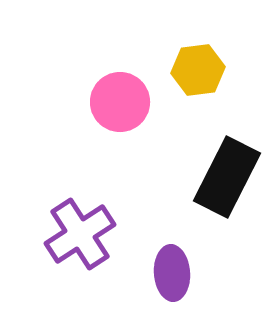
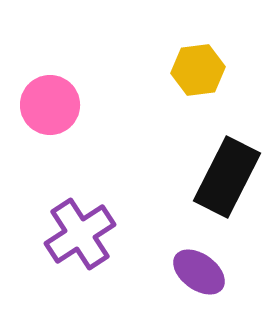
pink circle: moved 70 px left, 3 px down
purple ellipse: moved 27 px right, 1 px up; rotated 50 degrees counterclockwise
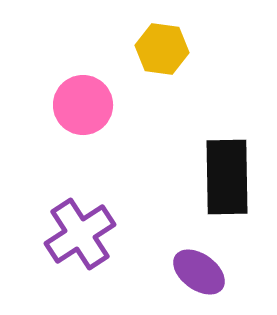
yellow hexagon: moved 36 px left, 21 px up; rotated 15 degrees clockwise
pink circle: moved 33 px right
black rectangle: rotated 28 degrees counterclockwise
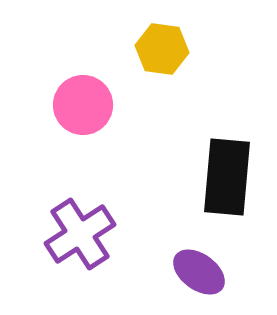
black rectangle: rotated 6 degrees clockwise
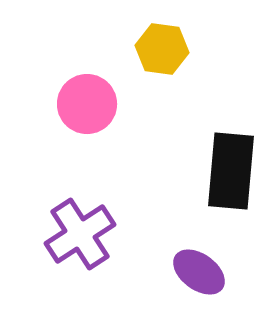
pink circle: moved 4 px right, 1 px up
black rectangle: moved 4 px right, 6 px up
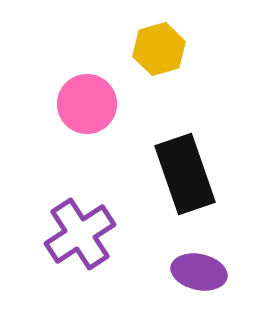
yellow hexagon: moved 3 px left; rotated 24 degrees counterclockwise
black rectangle: moved 46 px left, 3 px down; rotated 24 degrees counterclockwise
purple ellipse: rotated 24 degrees counterclockwise
